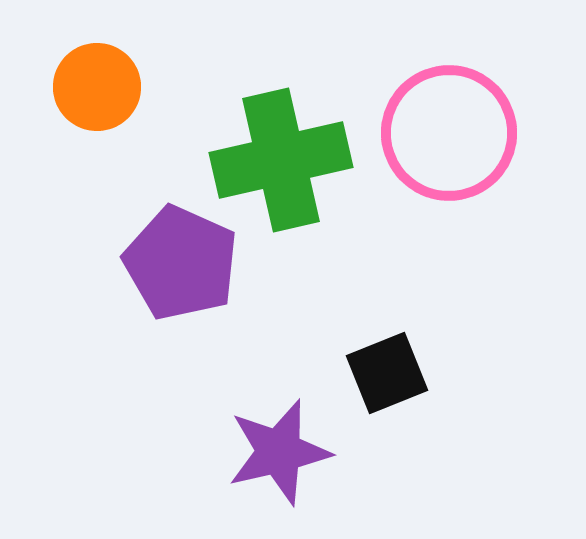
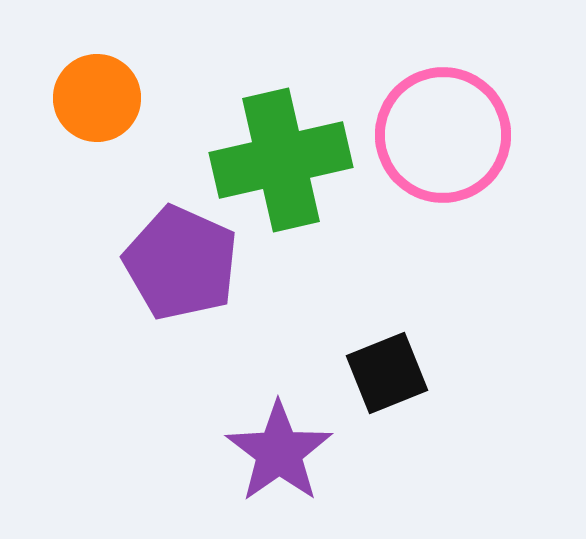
orange circle: moved 11 px down
pink circle: moved 6 px left, 2 px down
purple star: rotated 22 degrees counterclockwise
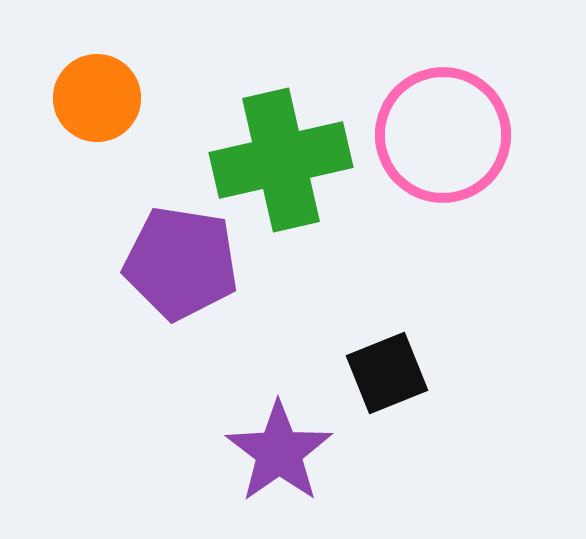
purple pentagon: rotated 15 degrees counterclockwise
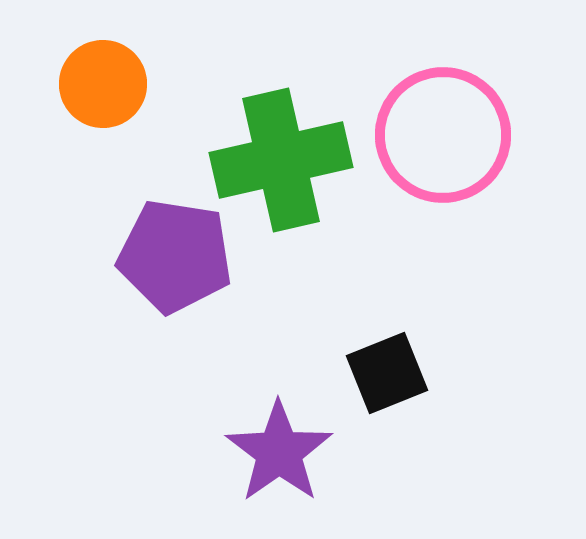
orange circle: moved 6 px right, 14 px up
purple pentagon: moved 6 px left, 7 px up
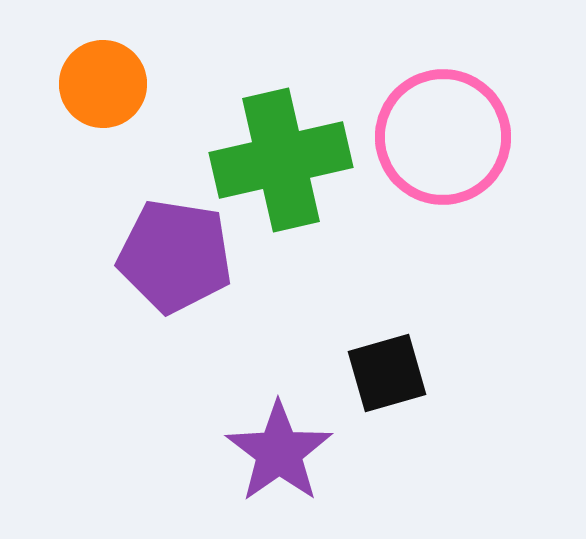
pink circle: moved 2 px down
black square: rotated 6 degrees clockwise
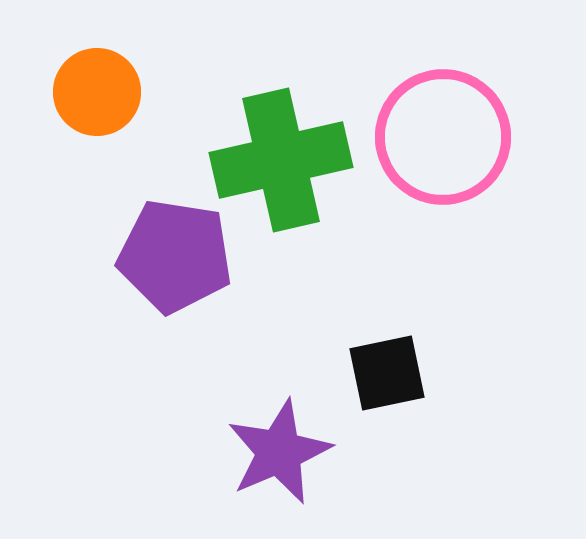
orange circle: moved 6 px left, 8 px down
black square: rotated 4 degrees clockwise
purple star: rotated 12 degrees clockwise
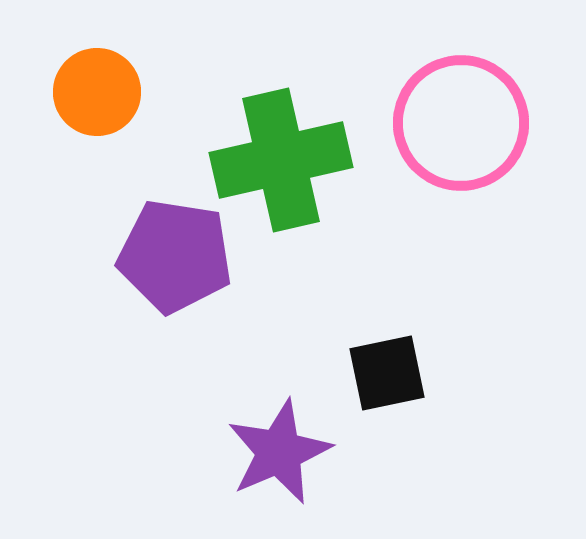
pink circle: moved 18 px right, 14 px up
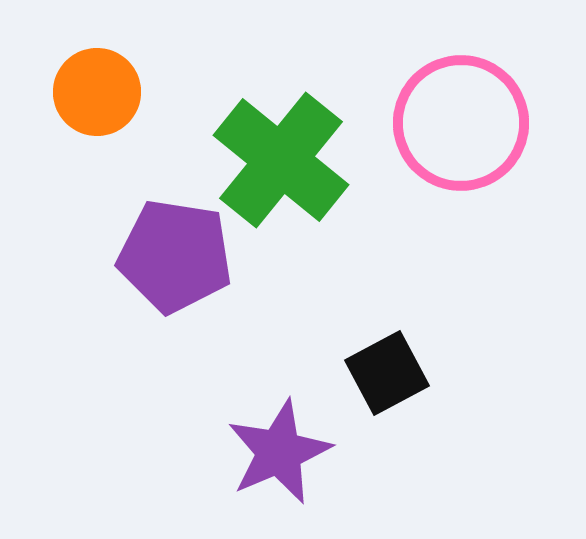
green cross: rotated 38 degrees counterclockwise
black square: rotated 16 degrees counterclockwise
